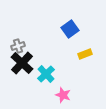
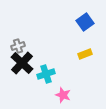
blue square: moved 15 px right, 7 px up
cyan cross: rotated 24 degrees clockwise
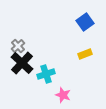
gray cross: rotated 24 degrees counterclockwise
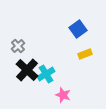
blue square: moved 7 px left, 7 px down
black cross: moved 5 px right, 7 px down
cyan cross: rotated 12 degrees counterclockwise
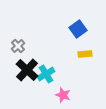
yellow rectangle: rotated 16 degrees clockwise
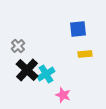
blue square: rotated 30 degrees clockwise
